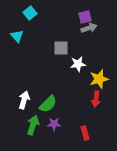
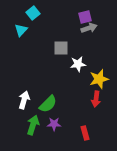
cyan square: moved 3 px right
cyan triangle: moved 4 px right, 6 px up; rotated 24 degrees clockwise
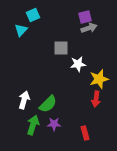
cyan square: moved 2 px down; rotated 16 degrees clockwise
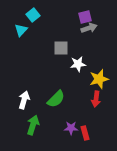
cyan square: rotated 16 degrees counterclockwise
green semicircle: moved 8 px right, 5 px up
purple star: moved 17 px right, 4 px down
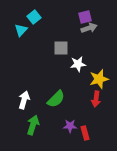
cyan square: moved 1 px right, 2 px down
purple star: moved 1 px left, 2 px up
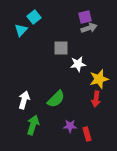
red rectangle: moved 2 px right, 1 px down
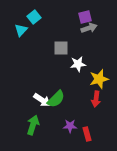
white arrow: moved 18 px right; rotated 108 degrees clockwise
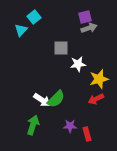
red arrow: rotated 56 degrees clockwise
